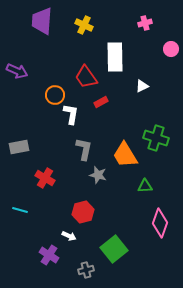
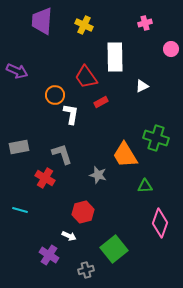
gray L-shape: moved 22 px left, 5 px down; rotated 30 degrees counterclockwise
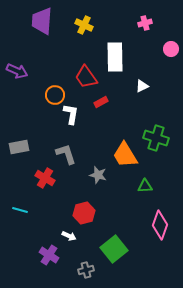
gray L-shape: moved 4 px right
red hexagon: moved 1 px right, 1 px down
pink diamond: moved 2 px down
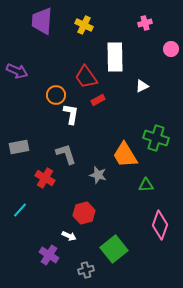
orange circle: moved 1 px right
red rectangle: moved 3 px left, 2 px up
green triangle: moved 1 px right, 1 px up
cyan line: rotated 63 degrees counterclockwise
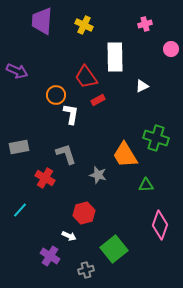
pink cross: moved 1 px down
purple cross: moved 1 px right, 1 px down
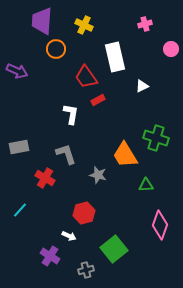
white rectangle: rotated 12 degrees counterclockwise
orange circle: moved 46 px up
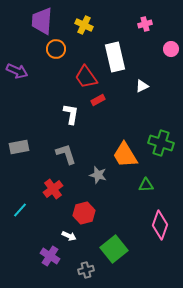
green cross: moved 5 px right, 5 px down
red cross: moved 8 px right, 11 px down; rotated 24 degrees clockwise
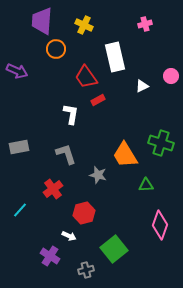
pink circle: moved 27 px down
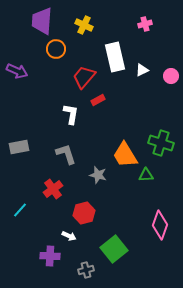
red trapezoid: moved 2 px left; rotated 75 degrees clockwise
white triangle: moved 16 px up
green triangle: moved 10 px up
purple cross: rotated 30 degrees counterclockwise
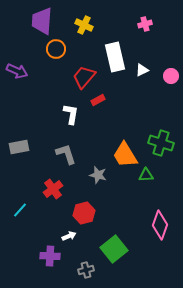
white arrow: rotated 48 degrees counterclockwise
